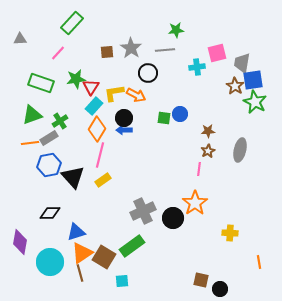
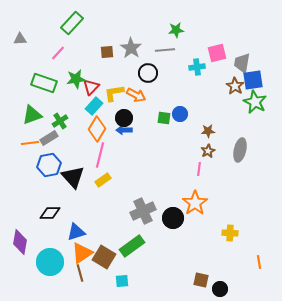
green rectangle at (41, 83): moved 3 px right
red triangle at (91, 87): rotated 12 degrees clockwise
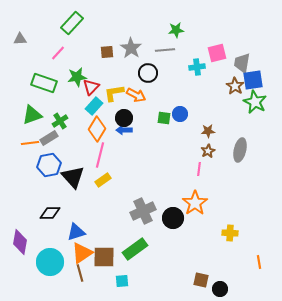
green star at (76, 79): moved 1 px right, 2 px up
green rectangle at (132, 246): moved 3 px right, 3 px down
brown square at (104, 257): rotated 30 degrees counterclockwise
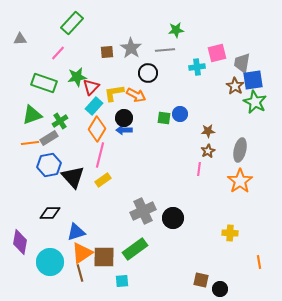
orange star at (195, 203): moved 45 px right, 22 px up
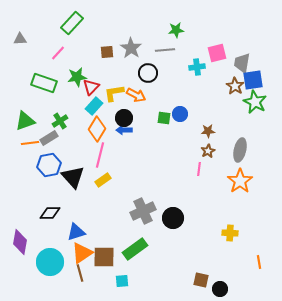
green triangle at (32, 115): moved 7 px left, 6 px down
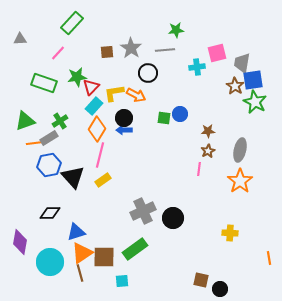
orange line at (30, 143): moved 5 px right
orange line at (259, 262): moved 10 px right, 4 px up
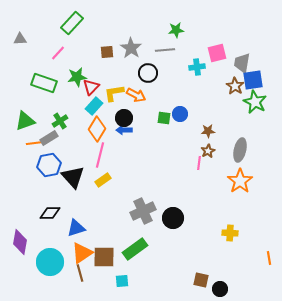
pink line at (199, 169): moved 6 px up
blue triangle at (76, 232): moved 4 px up
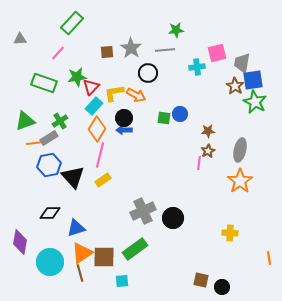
black circle at (220, 289): moved 2 px right, 2 px up
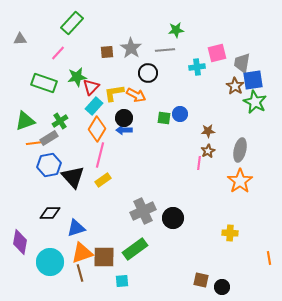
orange triangle at (82, 253): rotated 15 degrees clockwise
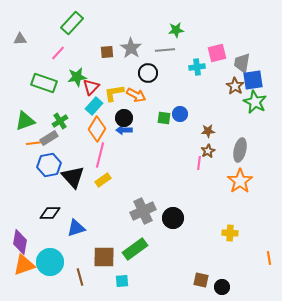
orange triangle at (82, 253): moved 58 px left, 12 px down
brown line at (80, 273): moved 4 px down
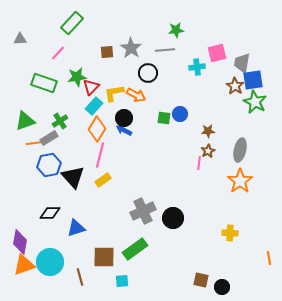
blue arrow at (124, 130): rotated 28 degrees clockwise
